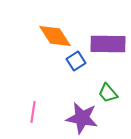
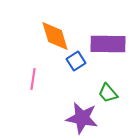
orange diamond: rotated 16 degrees clockwise
pink line: moved 33 px up
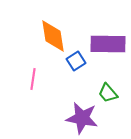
orange diamond: moved 2 px left; rotated 8 degrees clockwise
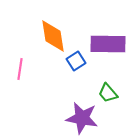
pink line: moved 13 px left, 10 px up
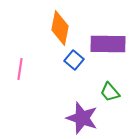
orange diamond: moved 7 px right, 8 px up; rotated 20 degrees clockwise
blue square: moved 2 px left, 1 px up; rotated 18 degrees counterclockwise
green trapezoid: moved 2 px right, 1 px up
purple star: rotated 8 degrees clockwise
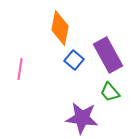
purple rectangle: moved 11 px down; rotated 60 degrees clockwise
purple star: rotated 12 degrees counterclockwise
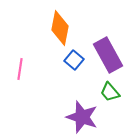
purple star: moved 1 px up; rotated 12 degrees clockwise
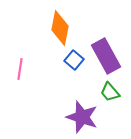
purple rectangle: moved 2 px left, 1 px down
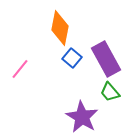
purple rectangle: moved 3 px down
blue square: moved 2 px left, 2 px up
pink line: rotated 30 degrees clockwise
purple star: rotated 12 degrees clockwise
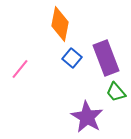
orange diamond: moved 4 px up
purple rectangle: moved 1 px up; rotated 8 degrees clockwise
green trapezoid: moved 6 px right
purple star: moved 5 px right
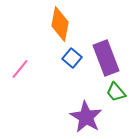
purple star: moved 1 px left
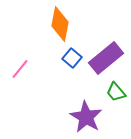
purple rectangle: rotated 72 degrees clockwise
